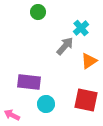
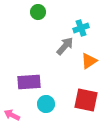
cyan cross: rotated 21 degrees clockwise
purple rectangle: rotated 10 degrees counterclockwise
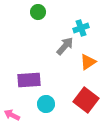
orange triangle: moved 1 px left, 1 px down
purple rectangle: moved 2 px up
red square: rotated 25 degrees clockwise
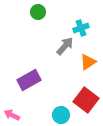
purple rectangle: rotated 25 degrees counterclockwise
cyan circle: moved 15 px right, 11 px down
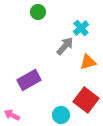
cyan cross: rotated 21 degrees counterclockwise
orange triangle: rotated 18 degrees clockwise
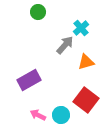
gray arrow: moved 1 px up
orange triangle: moved 2 px left
pink arrow: moved 26 px right
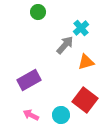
red square: moved 1 px left
pink arrow: moved 7 px left
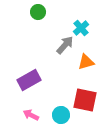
red square: rotated 25 degrees counterclockwise
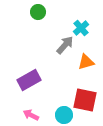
cyan circle: moved 3 px right
